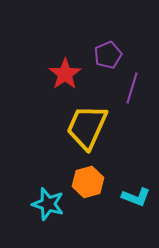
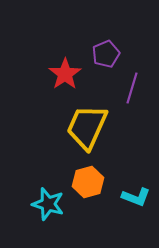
purple pentagon: moved 2 px left, 1 px up
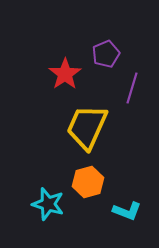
cyan L-shape: moved 9 px left, 14 px down
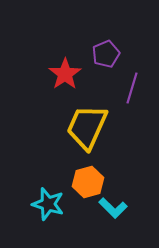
cyan L-shape: moved 14 px left, 3 px up; rotated 24 degrees clockwise
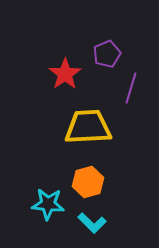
purple pentagon: moved 1 px right
purple line: moved 1 px left
yellow trapezoid: moved 1 px right; rotated 63 degrees clockwise
cyan star: rotated 12 degrees counterclockwise
cyan L-shape: moved 21 px left, 15 px down
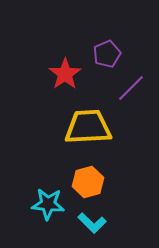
purple line: rotated 28 degrees clockwise
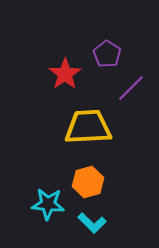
purple pentagon: rotated 16 degrees counterclockwise
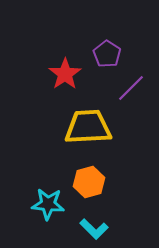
orange hexagon: moved 1 px right
cyan L-shape: moved 2 px right, 6 px down
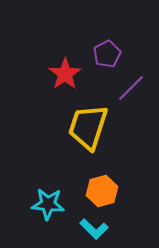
purple pentagon: rotated 12 degrees clockwise
yellow trapezoid: rotated 69 degrees counterclockwise
orange hexagon: moved 13 px right, 9 px down
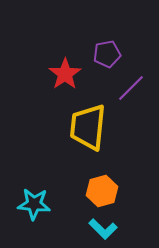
purple pentagon: rotated 16 degrees clockwise
yellow trapezoid: rotated 12 degrees counterclockwise
cyan star: moved 14 px left
cyan L-shape: moved 9 px right
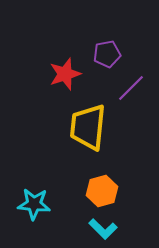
red star: rotated 16 degrees clockwise
